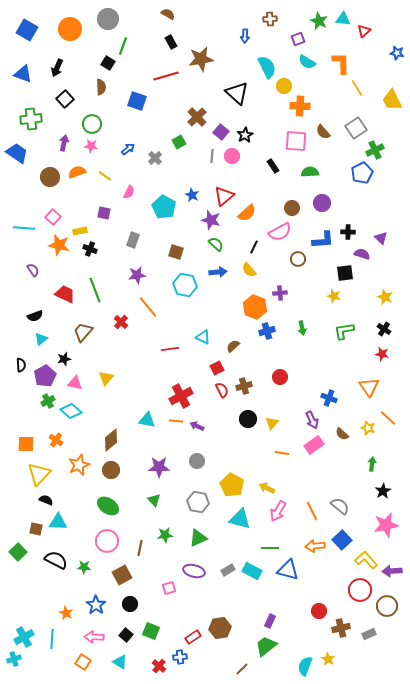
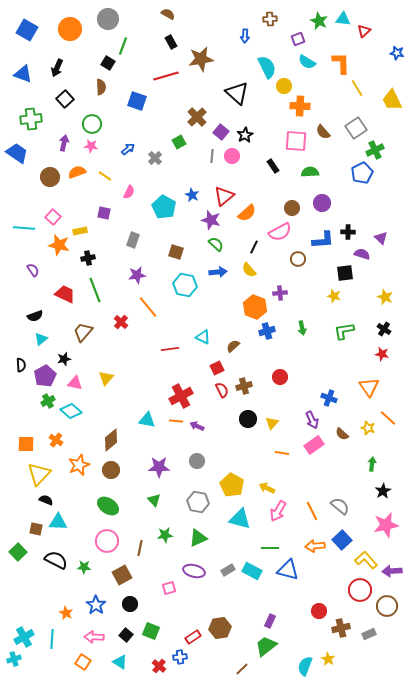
black cross at (90, 249): moved 2 px left, 9 px down; rotated 32 degrees counterclockwise
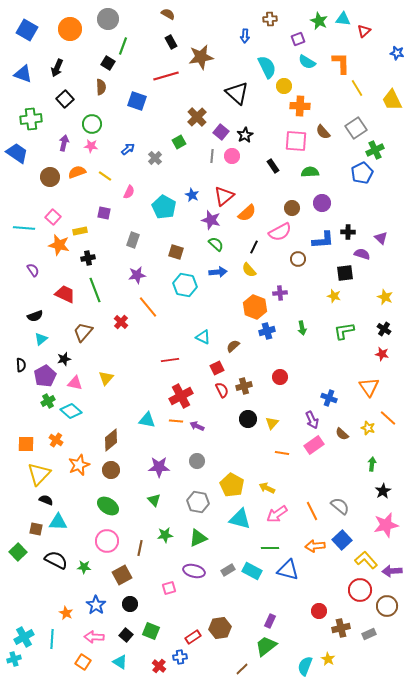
brown star at (201, 59): moved 2 px up
red line at (170, 349): moved 11 px down
pink arrow at (278, 511): moved 1 px left, 3 px down; rotated 25 degrees clockwise
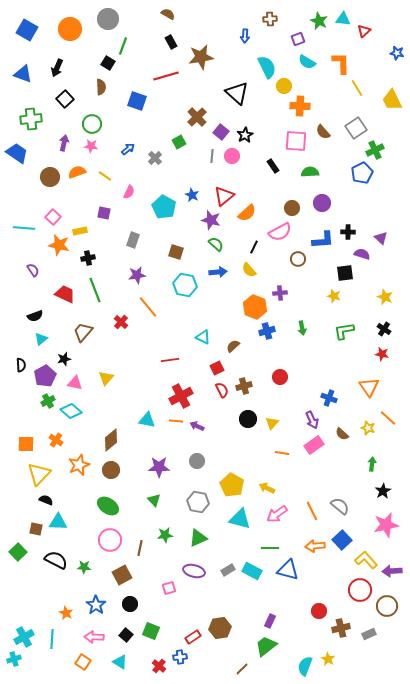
pink circle at (107, 541): moved 3 px right, 1 px up
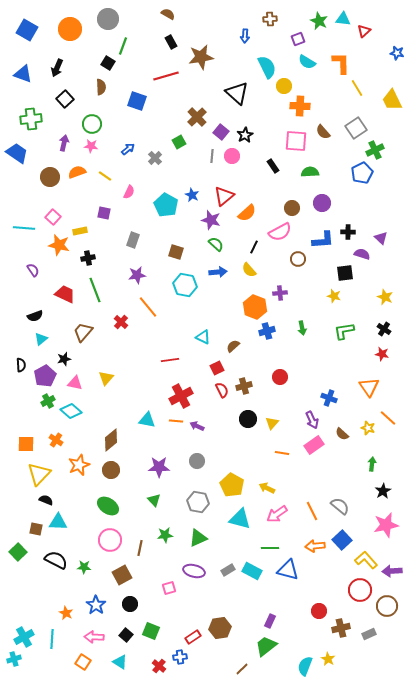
cyan pentagon at (164, 207): moved 2 px right, 2 px up
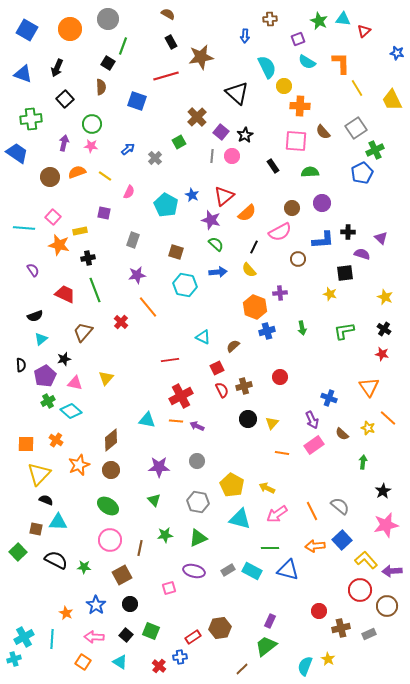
yellow star at (334, 296): moved 4 px left, 2 px up
green arrow at (372, 464): moved 9 px left, 2 px up
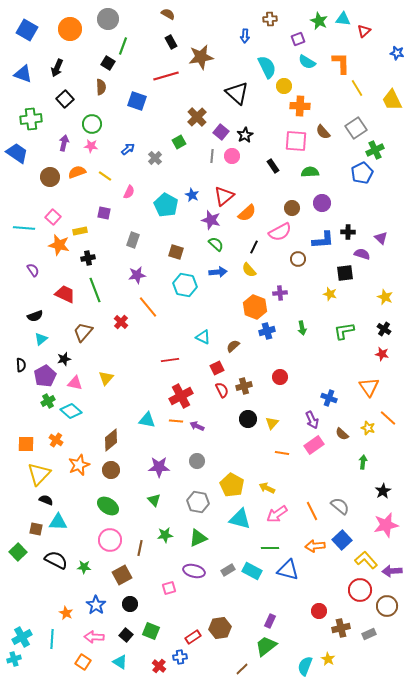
cyan cross at (24, 637): moved 2 px left
